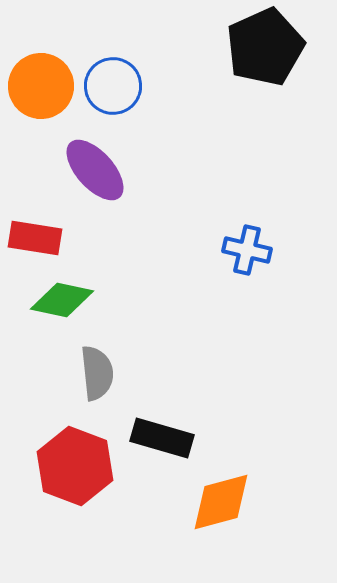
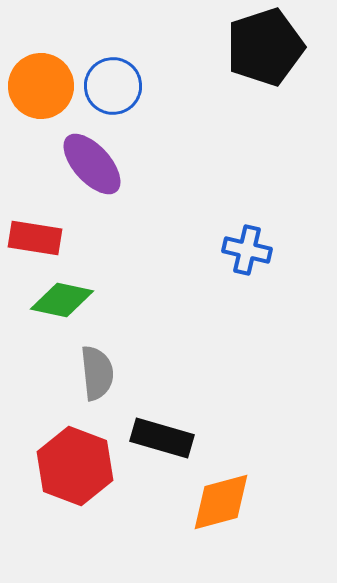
black pentagon: rotated 6 degrees clockwise
purple ellipse: moved 3 px left, 6 px up
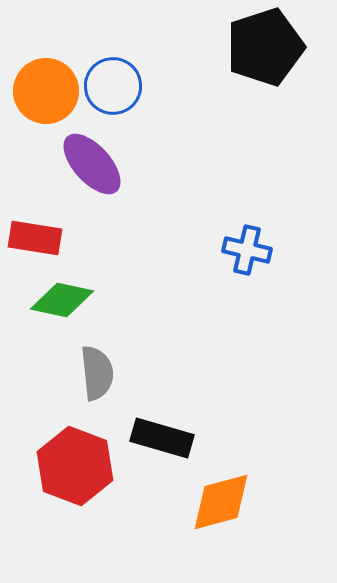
orange circle: moved 5 px right, 5 px down
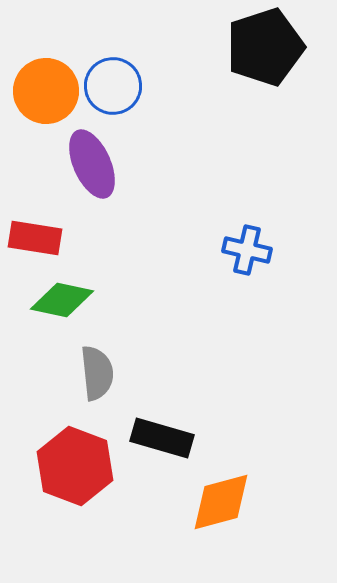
purple ellipse: rotated 18 degrees clockwise
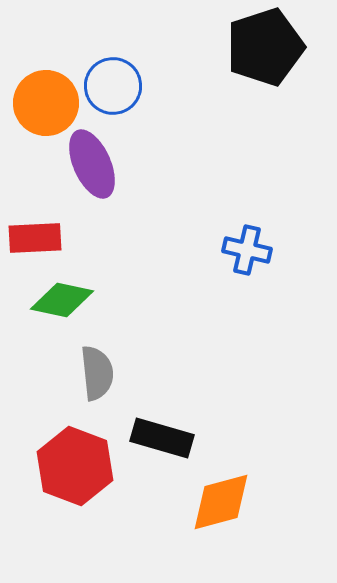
orange circle: moved 12 px down
red rectangle: rotated 12 degrees counterclockwise
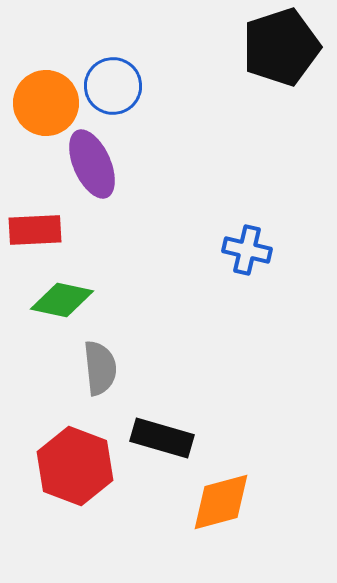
black pentagon: moved 16 px right
red rectangle: moved 8 px up
gray semicircle: moved 3 px right, 5 px up
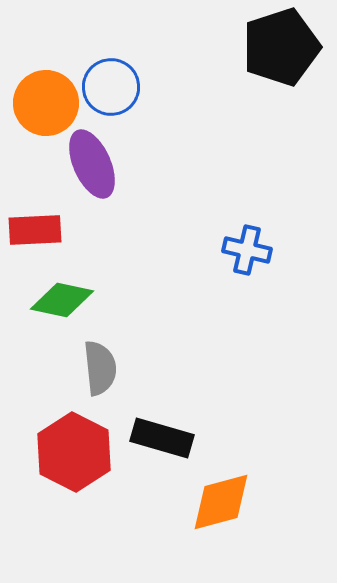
blue circle: moved 2 px left, 1 px down
red hexagon: moved 1 px left, 14 px up; rotated 6 degrees clockwise
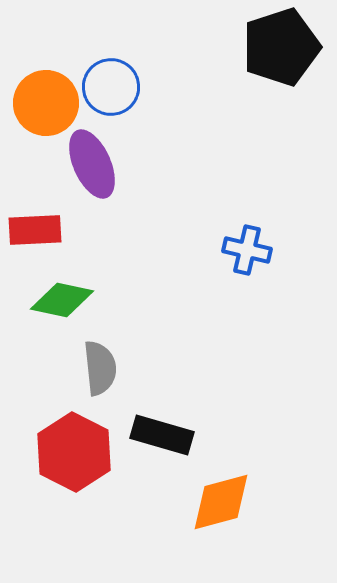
black rectangle: moved 3 px up
